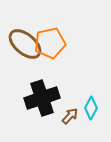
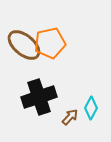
brown ellipse: moved 1 px left, 1 px down
black cross: moved 3 px left, 1 px up
brown arrow: moved 1 px down
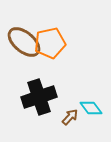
brown ellipse: moved 3 px up
cyan diamond: rotated 65 degrees counterclockwise
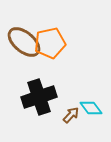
brown arrow: moved 1 px right, 2 px up
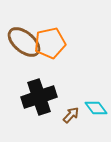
cyan diamond: moved 5 px right
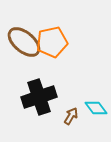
orange pentagon: moved 2 px right, 1 px up
brown arrow: moved 1 px down; rotated 12 degrees counterclockwise
